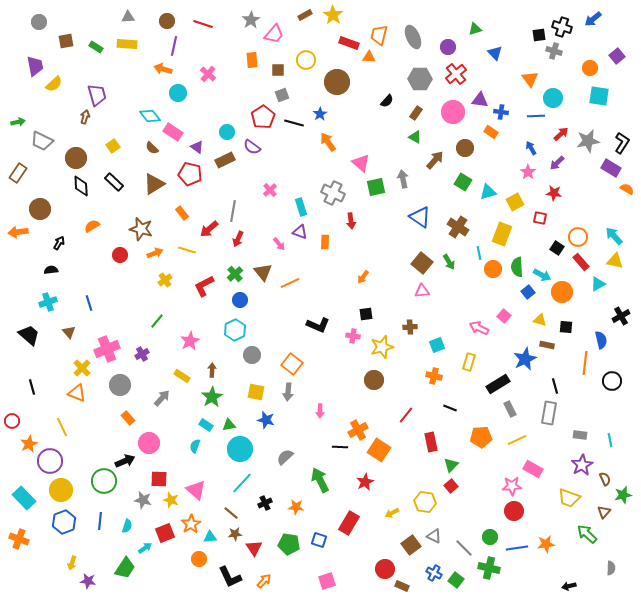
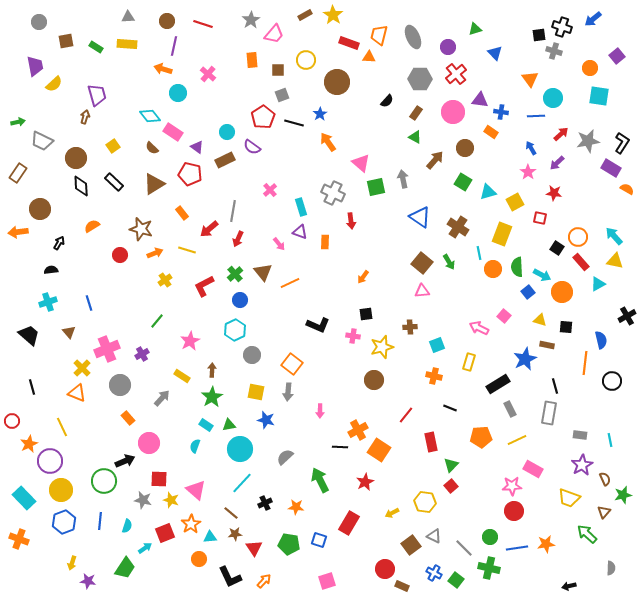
black cross at (621, 316): moved 6 px right
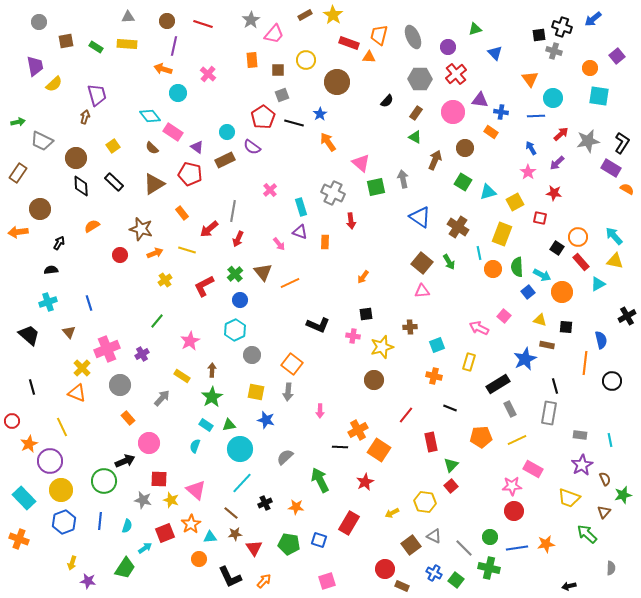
brown arrow at (435, 160): rotated 18 degrees counterclockwise
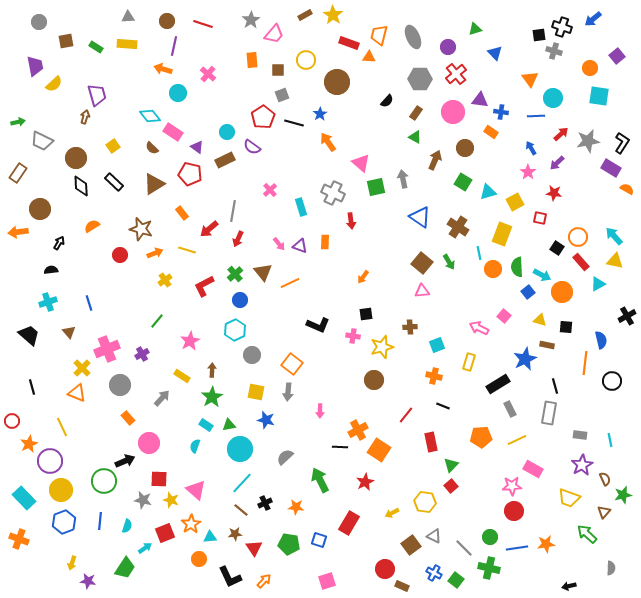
purple triangle at (300, 232): moved 14 px down
black line at (450, 408): moved 7 px left, 2 px up
brown line at (231, 513): moved 10 px right, 3 px up
